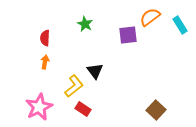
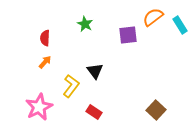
orange semicircle: moved 3 px right
orange arrow: rotated 32 degrees clockwise
yellow L-shape: moved 3 px left; rotated 15 degrees counterclockwise
red rectangle: moved 11 px right, 3 px down
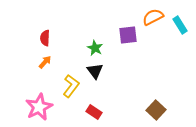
orange semicircle: rotated 10 degrees clockwise
green star: moved 10 px right, 24 px down
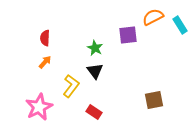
brown square: moved 2 px left, 10 px up; rotated 36 degrees clockwise
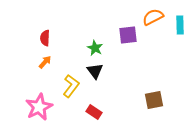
cyan rectangle: rotated 30 degrees clockwise
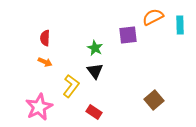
orange arrow: rotated 72 degrees clockwise
brown square: rotated 30 degrees counterclockwise
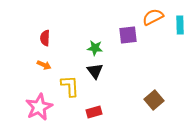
green star: rotated 21 degrees counterclockwise
orange arrow: moved 1 px left, 3 px down
yellow L-shape: moved 1 px left; rotated 40 degrees counterclockwise
red rectangle: rotated 49 degrees counterclockwise
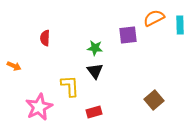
orange semicircle: moved 1 px right, 1 px down
orange arrow: moved 30 px left, 1 px down
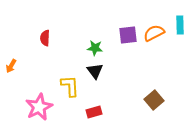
orange semicircle: moved 15 px down
orange arrow: moved 3 px left; rotated 96 degrees clockwise
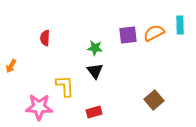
yellow L-shape: moved 5 px left
pink star: rotated 28 degrees clockwise
